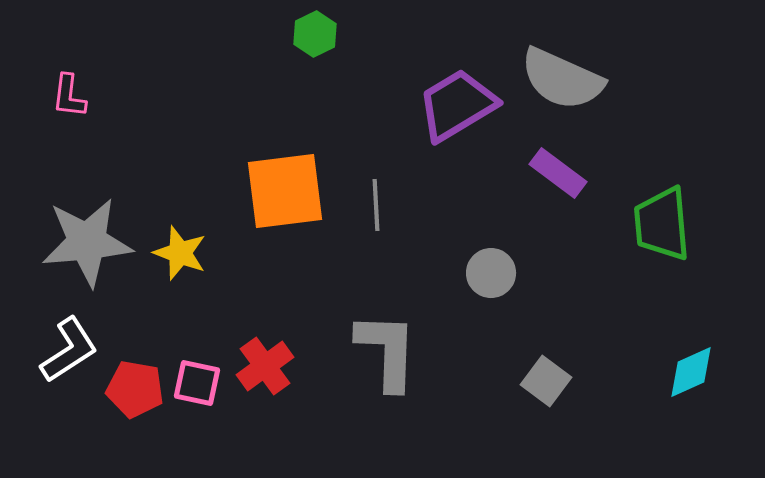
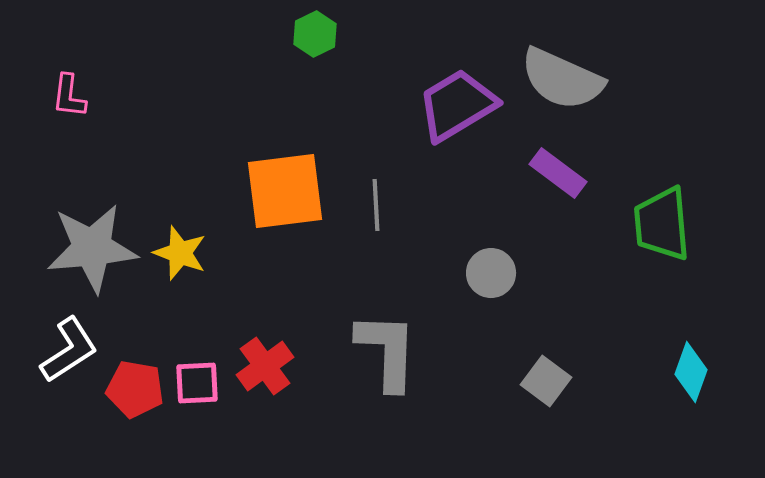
gray star: moved 5 px right, 6 px down
cyan diamond: rotated 46 degrees counterclockwise
pink square: rotated 15 degrees counterclockwise
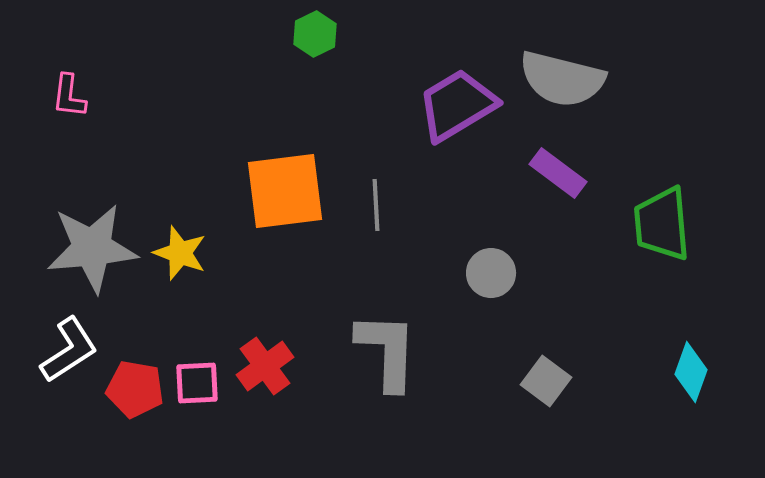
gray semicircle: rotated 10 degrees counterclockwise
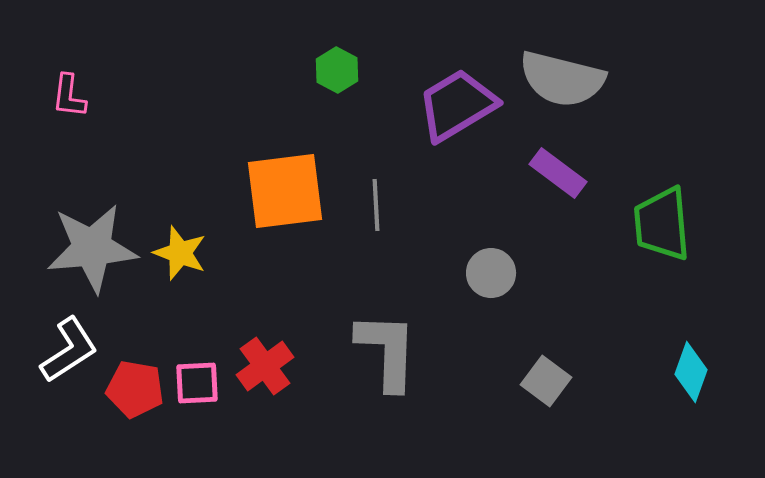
green hexagon: moved 22 px right, 36 px down; rotated 6 degrees counterclockwise
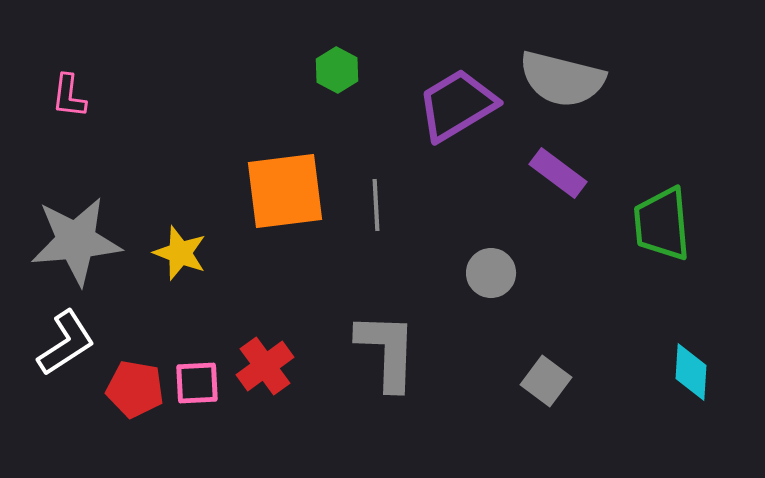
gray star: moved 16 px left, 7 px up
white L-shape: moved 3 px left, 7 px up
cyan diamond: rotated 16 degrees counterclockwise
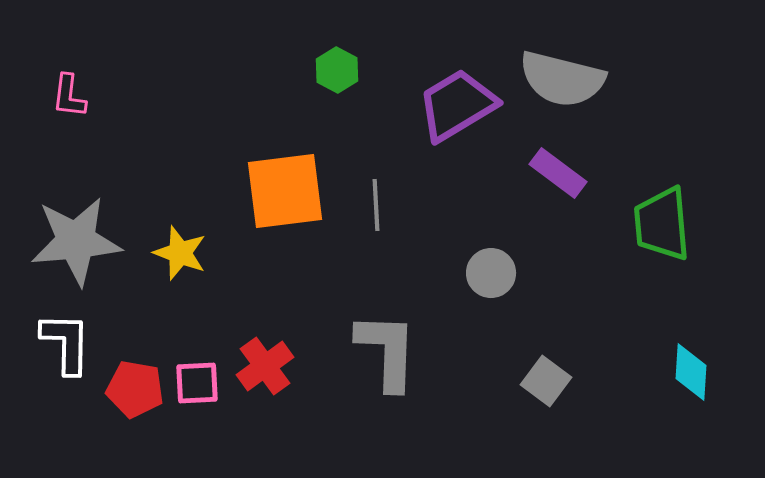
white L-shape: rotated 56 degrees counterclockwise
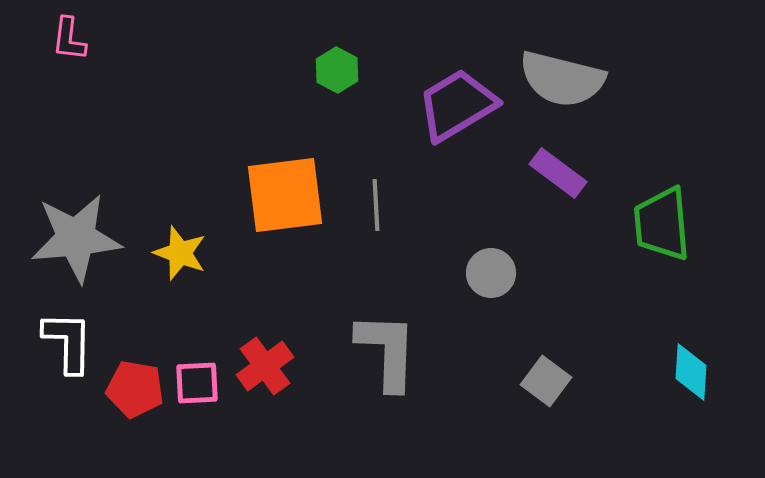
pink L-shape: moved 57 px up
orange square: moved 4 px down
gray star: moved 3 px up
white L-shape: moved 2 px right, 1 px up
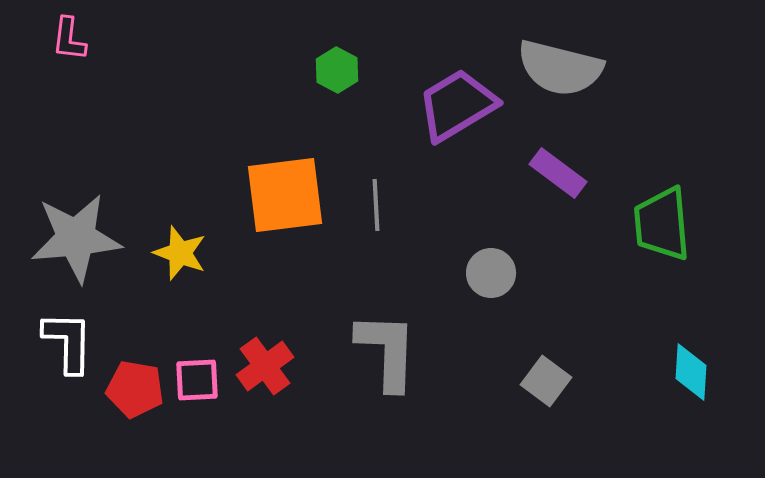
gray semicircle: moved 2 px left, 11 px up
pink square: moved 3 px up
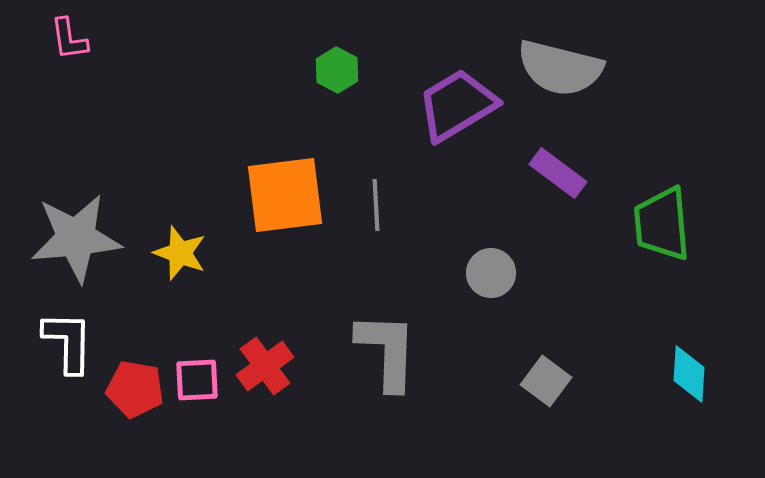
pink L-shape: rotated 15 degrees counterclockwise
cyan diamond: moved 2 px left, 2 px down
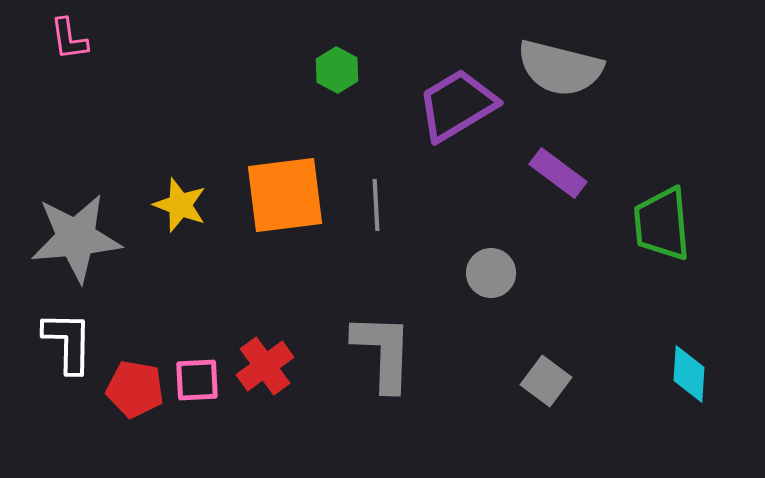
yellow star: moved 48 px up
gray L-shape: moved 4 px left, 1 px down
